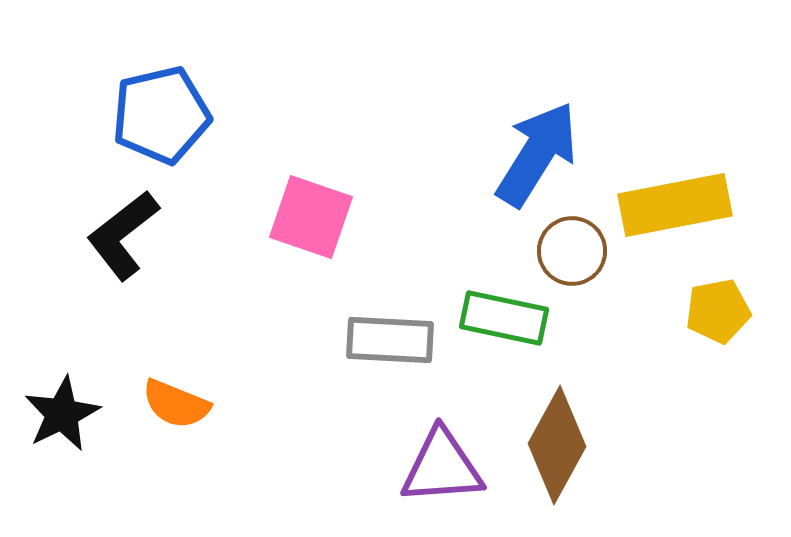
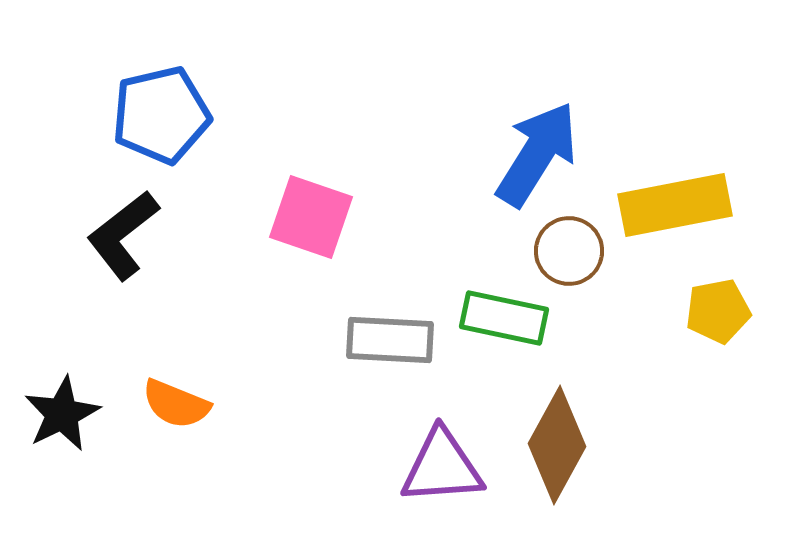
brown circle: moved 3 px left
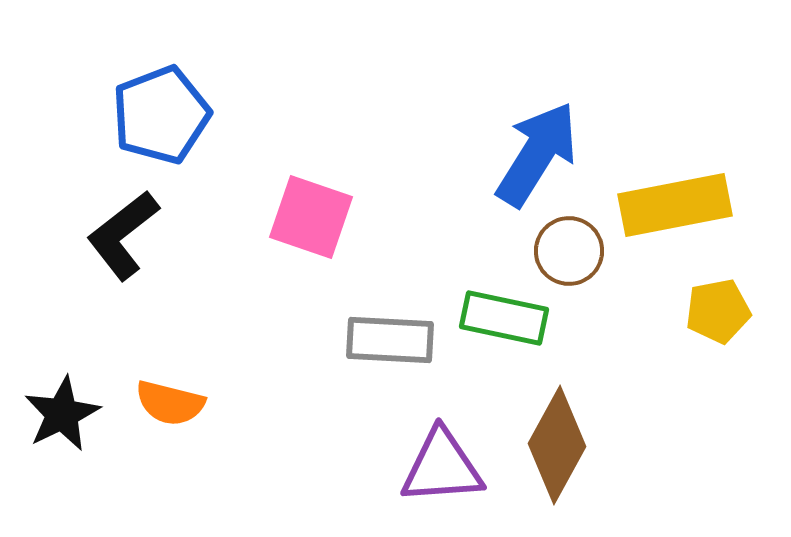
blue pentagon: rotated 8 degrees counterclockwise
orange semicircle: moved 6 px left, 1 px up; rotated 8 degrees counterclockwise
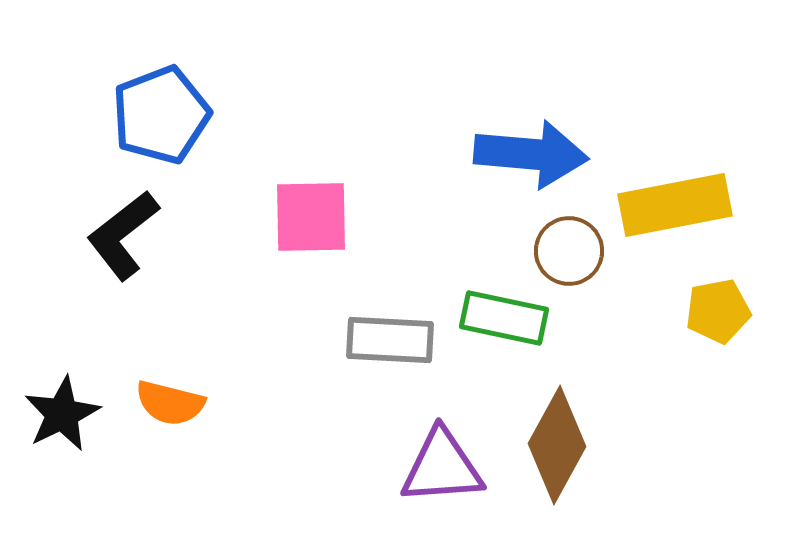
blue arrow: moved 6 px left; rotated 63 degrees clockwise
pink square: rotated 20 degrees counterclockwise
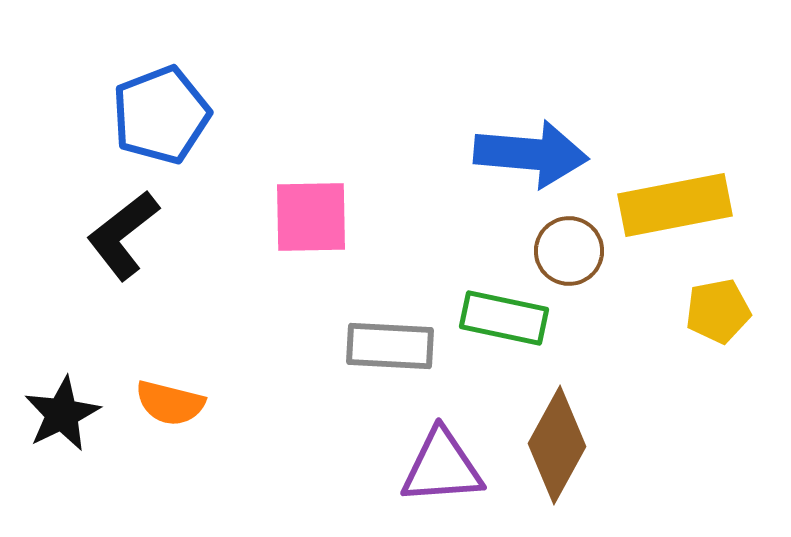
gray rectangle: moved 6 px down
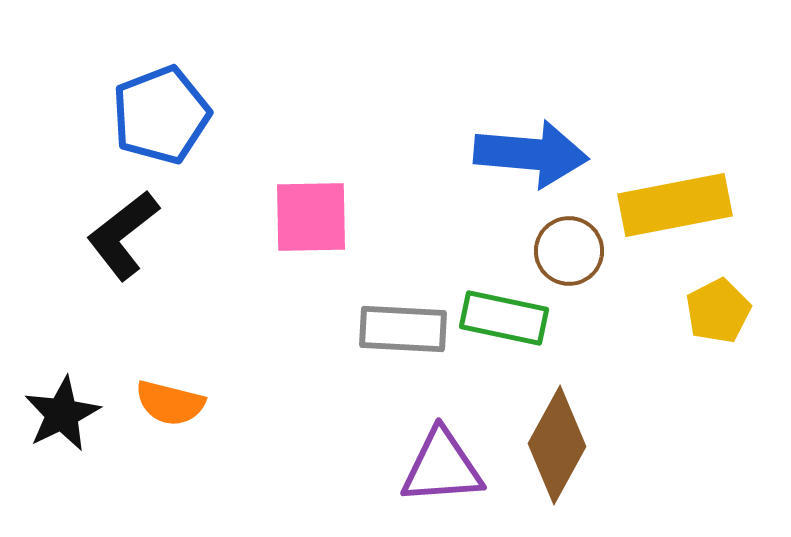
yellow pentagon: rotated 16 degrees counterclockwise
gray rectangle: moved 13 px right, 17 px up
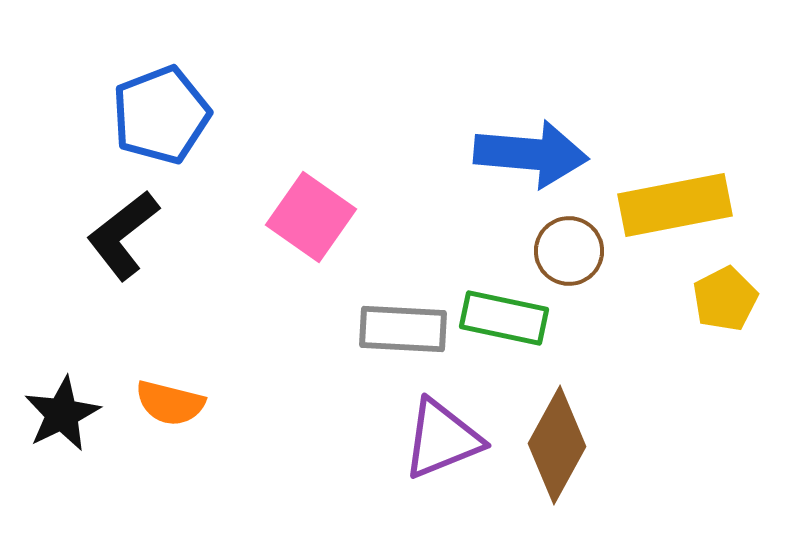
pink square: rotated 36 degrees clockwise
yellow pentagon: moved 7 px right, 12 px up
purple triangle: moved 28 px up; rotated 18 degrees counterclockwise
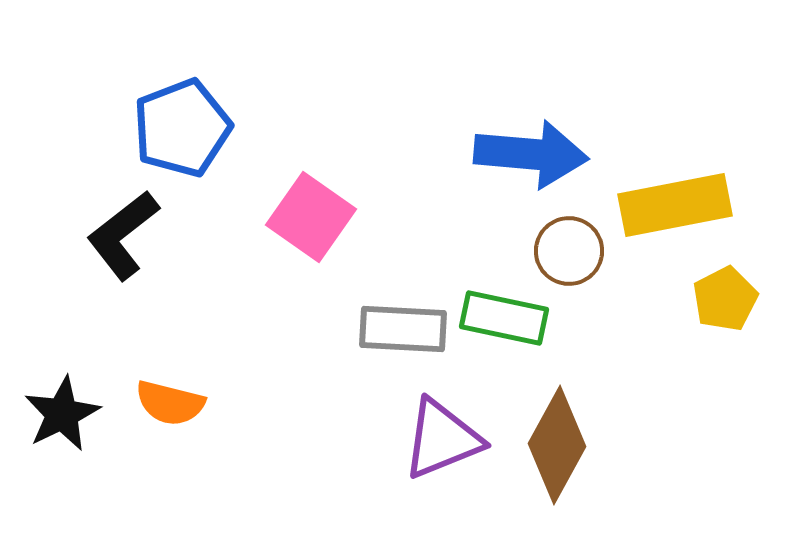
blue pentagon: moved 21 px right, 13 px down
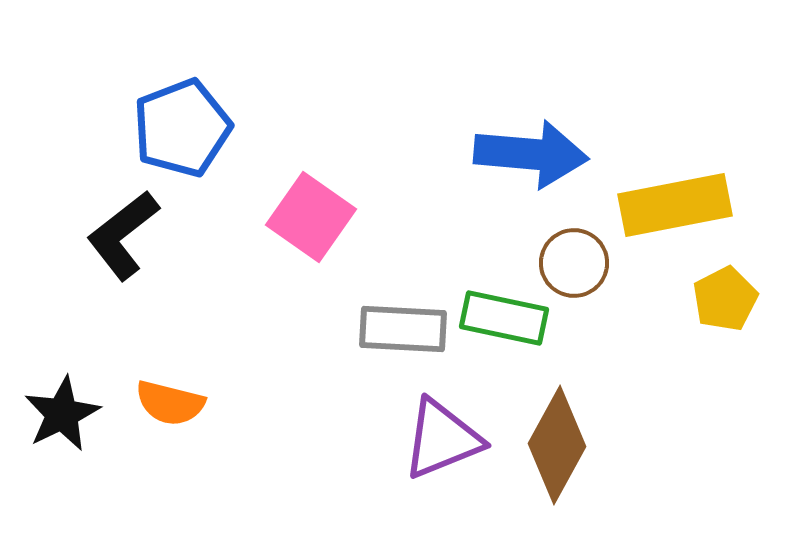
brown circle: moved 5 px right, 12 px down
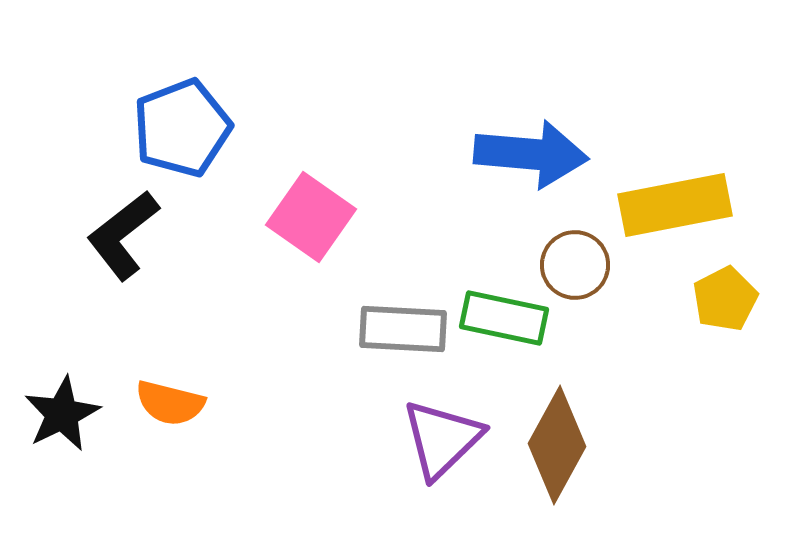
brown circle: moved 1 px right, 2 px down
purple triangle: rotated 22 degrees counterclockwise
